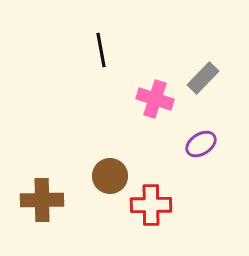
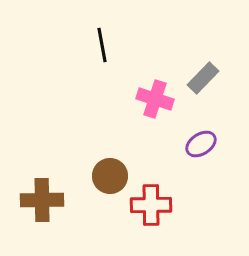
black line: moved 1 px right, 5 px up
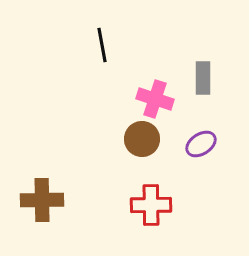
gray rectangle: rotated 44 degrees counterclockwise
brown circle: moved 32 px right, 37 px up
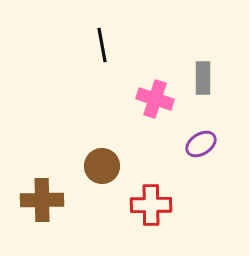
brown circle: moved 40 px left, 27 px down
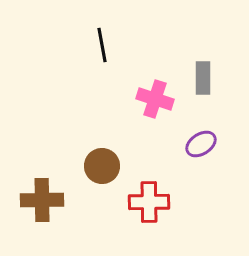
red cross: moved 2 px left, 3 px up
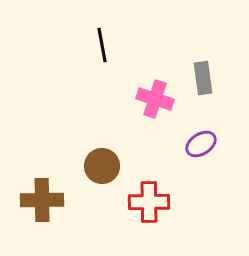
gray rectangle: rotated 8 degrees counterclockwise
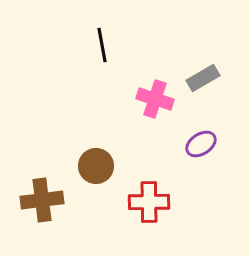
gray rectangle: rotated 68 degrees clockwise
brown circle: moved 6 px left
brown cross: rotated 6 degrees counterclockwise
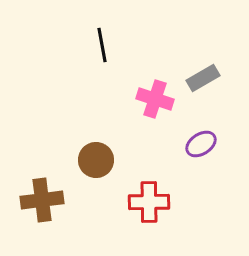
brown circle: moved 6 px up
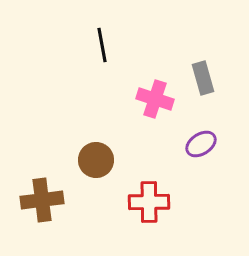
gray rectangle: rotated 76 degrees counterclockwise
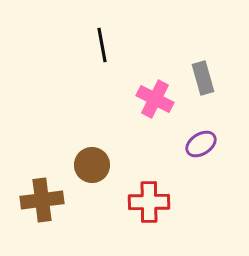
pink cross: rotated 9 degrees clockwise
brown circle: moved 4 px left, 5 px down
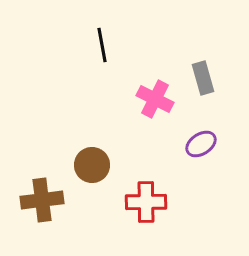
red cross: moved 3 px left
